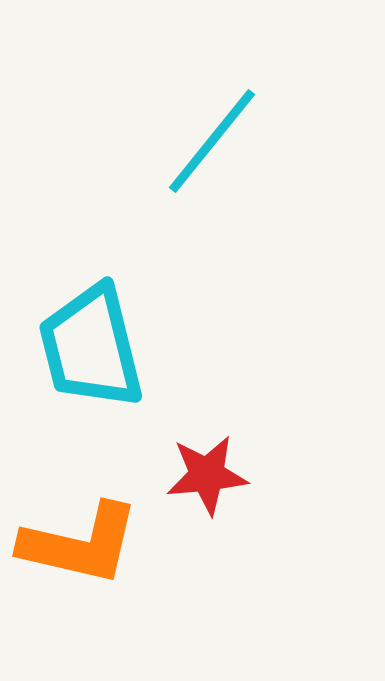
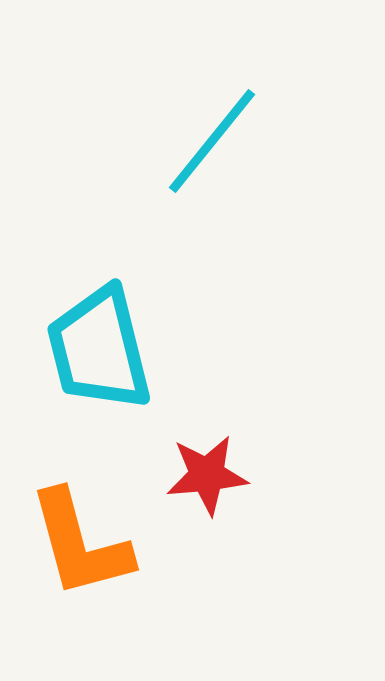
cyan trapezoid: moved 8 px right, 2 px down
orange L-shape: rotated 62 degrees clockwise
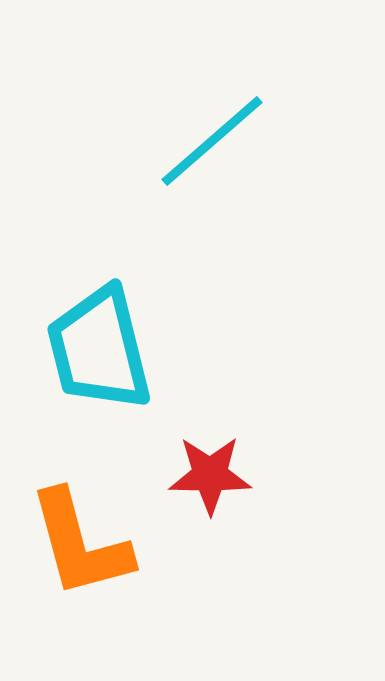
cyan line: rotated 10 degrees clockwise
red star: moved 3 px right; rotated 6 degrees clockwise
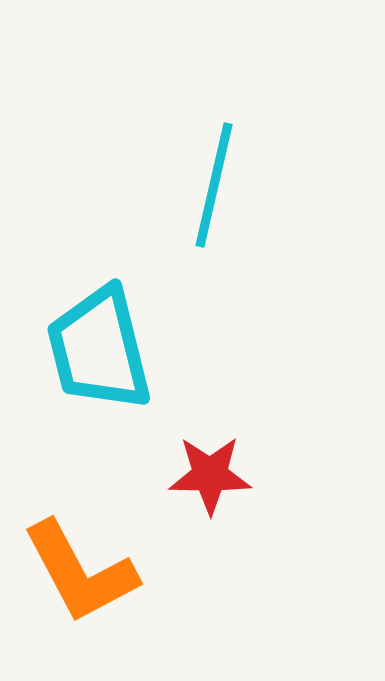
cyan line: moved 2 px right, 44 px down; rotated 36 degrees counterclockwise
orange L-shape: moved 28 px down; rotated 13 degrees counterclockwise
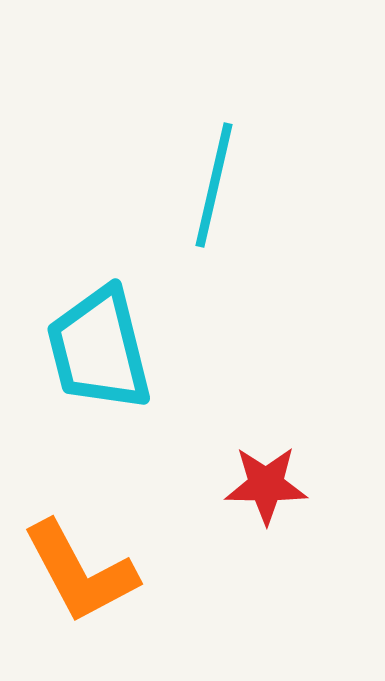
red star: moved 56 px right, 10 px down
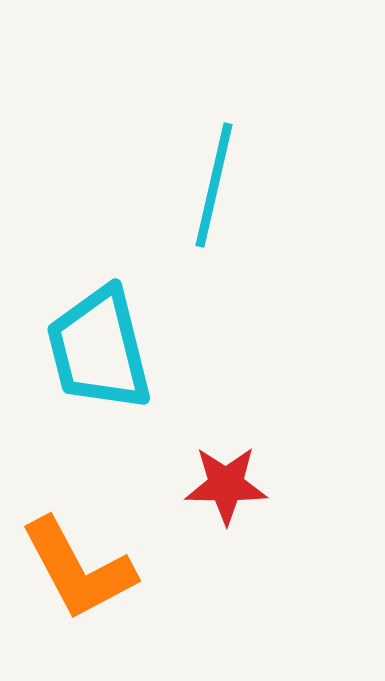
red star: moved 40 px left
orange L-shape: moved 2 px left, 3 px up
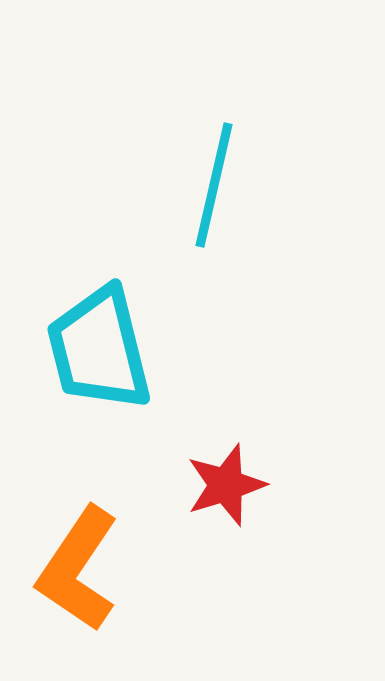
red star: rotated 18 degrees counterclockwise
orange L-shape: rotated 62 degrees clockwise
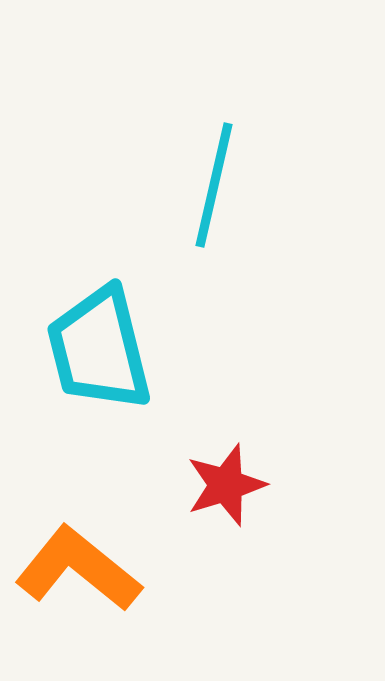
orange L-shape: rotated 95 degrees clockwise
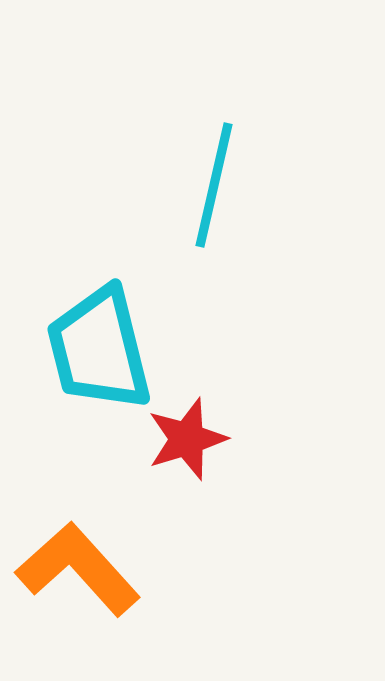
red star: moved 39 px left, 46 px up
orange L-shape: rotated 9 degrees clockwise
